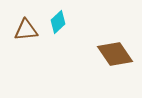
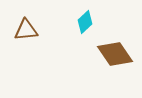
cyan diamond: moved 27 px right
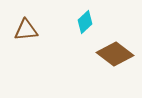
brown diamond: rotated 18 degrees counterclockwise
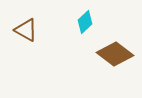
brown triangle: rotated 35 degrees clockwise
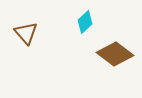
brown triangle: moved 3 px down; rotated 20 degrees clockwise
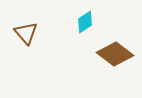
cyan diamond: rotated 10 degrees clockwise
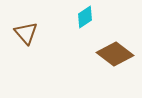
cyan diamond: moved 5 px up
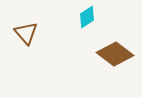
cyan diamond: moved 2 px right
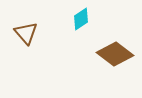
cyan diamond: moved 6 px left, 2 px down
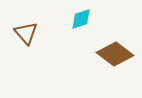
cyan diamond: rotated 15 degrees clockwise
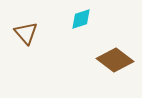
brown diamond: moved 6 px down
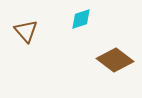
brown triangle: moved 2 px up
